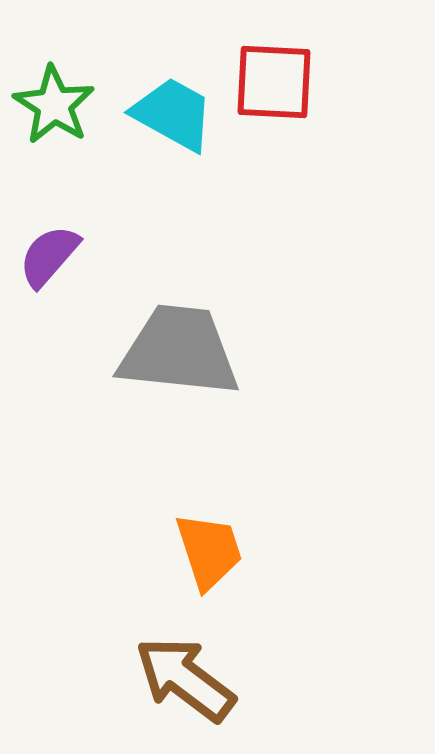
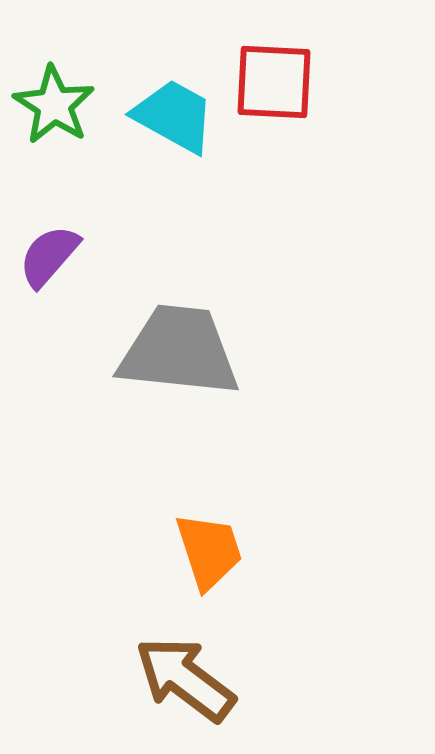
cyan trapezoid: moved 1 px right, 2 px down
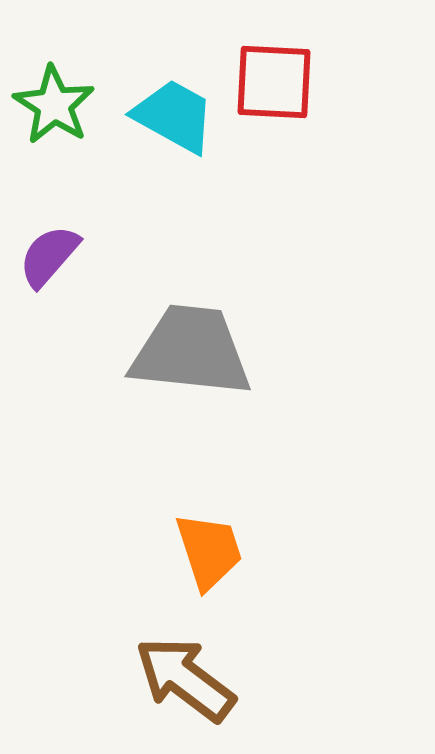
gray trapezoid: moved 12 px right
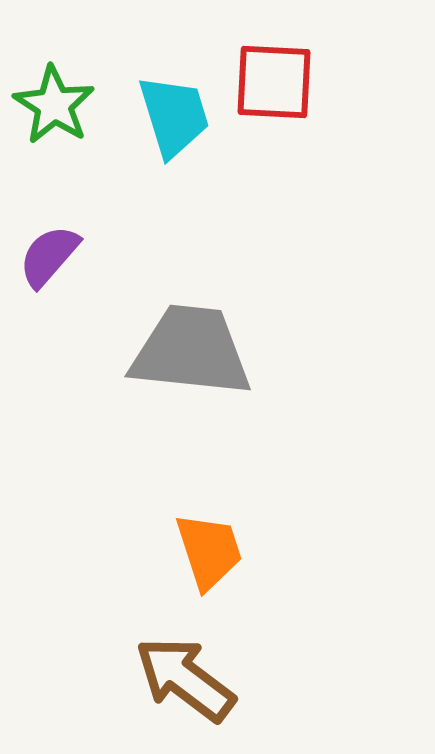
cyan trapezoid: rotated 44 degrees clockwise
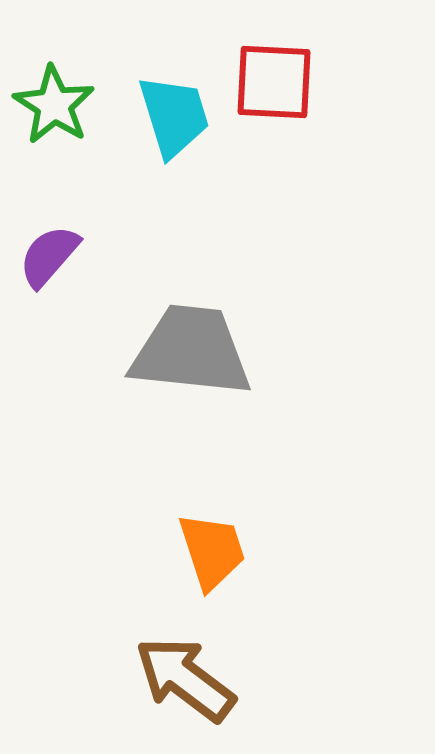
orange trapezoid: moved 3 px right
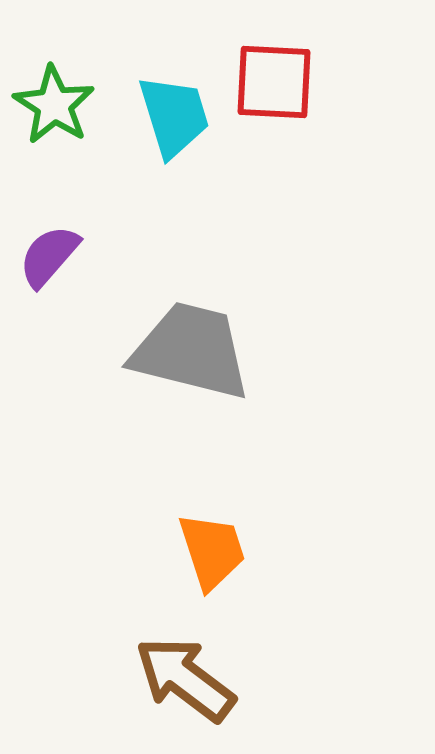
gray trapezoid: rotated 8 degrees clockwise
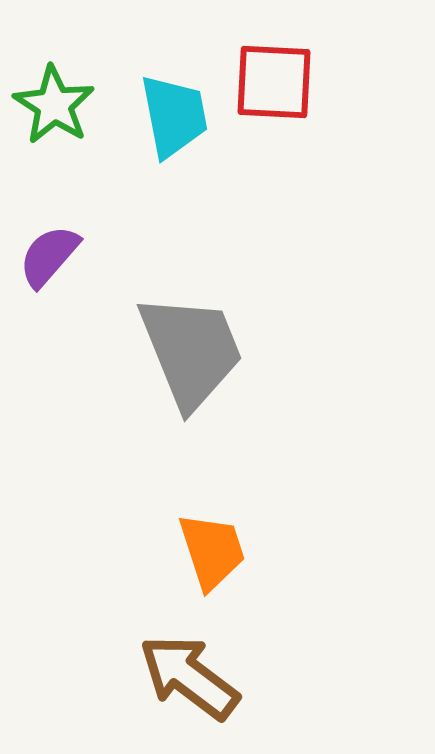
cyan trapezoid: rotated 6 degrees clockwise
gray trapezoid: rotated 54 degrees clockwise
brown arrow: moved 4 px right, 2 px up
